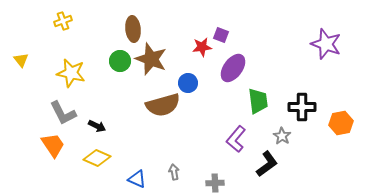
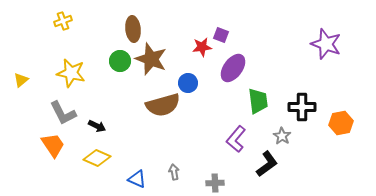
yellow triangle: moved 20 px down; rotated 28 degrees clockwise
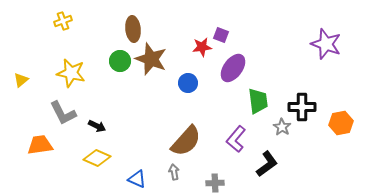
brown semicircle: moved 23 px right, 36 px down; rotated 32 degrees counterclockwise
gray star: moved 9 px up
orange trapezoid: moved 13 px left; rotated 64 degrees counterclockwise
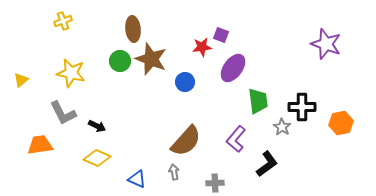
blue circle: moved 3 px left, 1 px up
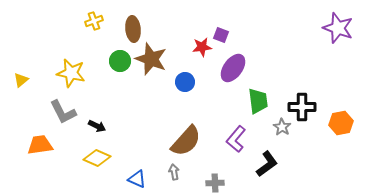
yellow cross: moved 31 px right
purple star: moved 12 px right, 16 px up
gray L-shape: moved 1 px up
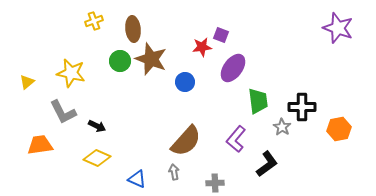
yellow triangle: moved 6 px right, 2 px down
orange hexagon: moved 2 px left, 6 px down
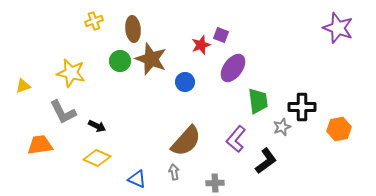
red star: moved 1 px left, 2 px up; rotated 12 degrees counterclockwise
yellow triangle: moved 4 px left, 4 px down; rotated 21 degrees clockwise
gray star: rotated 18 degrees clockwise
black L-shape: moved 1 px left, 3 px up
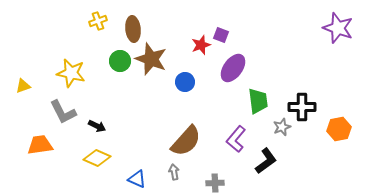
yellow cross: moved 4 px right
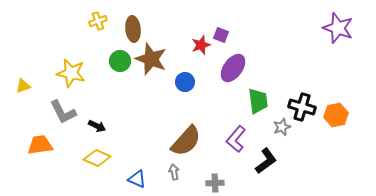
black cross: rotated 16 degrees clockwise
orange hexagon: moved 3 px left, 14 px up
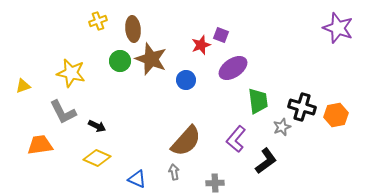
purple ellipse: rotated 20 degrees clockwise
blue circle: moved 1 px right, 2 px up
